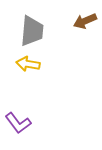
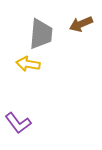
brown arrow: moved 4 px left, 3 px down
gray trapezoid: moved 9 px right, 3 px down
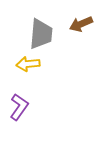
yellow arrow: rotated 15 degrees counterclockwise
purple L-shape: moved 1 px right, 16 px up; rotated 108 degrees counterclockwise
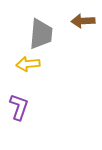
brown arrow: moved 2 px right, 3 px up; rotated 20 degrees clockwise
purple L-shape: rotated 16 degrees counterclockwise
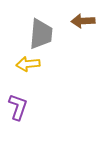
purple L-shape: moved 1 px left
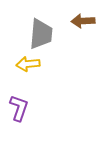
purple L-shape: moved 1 px right, 1 px down
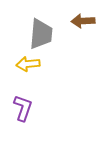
purple L-shape: moved 4 px right
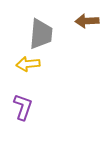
brown arrow: moved 4 px right
purple L-shape: moved 1 px up
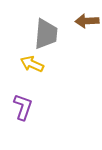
gray trapezoid: moved 5 px right
yellow arrow: moved 4 px right; rotated 30 degrees clockwise
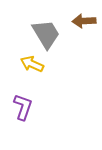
brown arrow: moved 3 px left
gray trapezoid: rotated 36 degrees counterclockwise
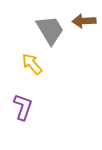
gray trapezoid: moved 4 px right, 4 px up
yellow arrow: rotated 25 degrees clockwise
